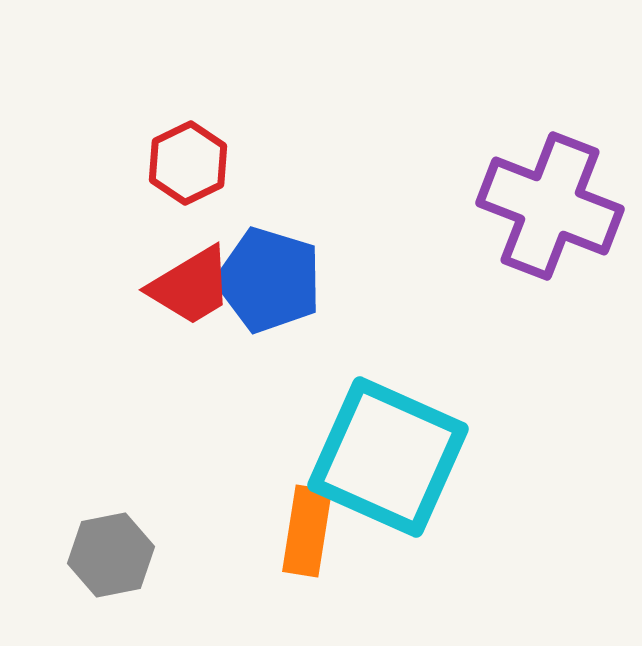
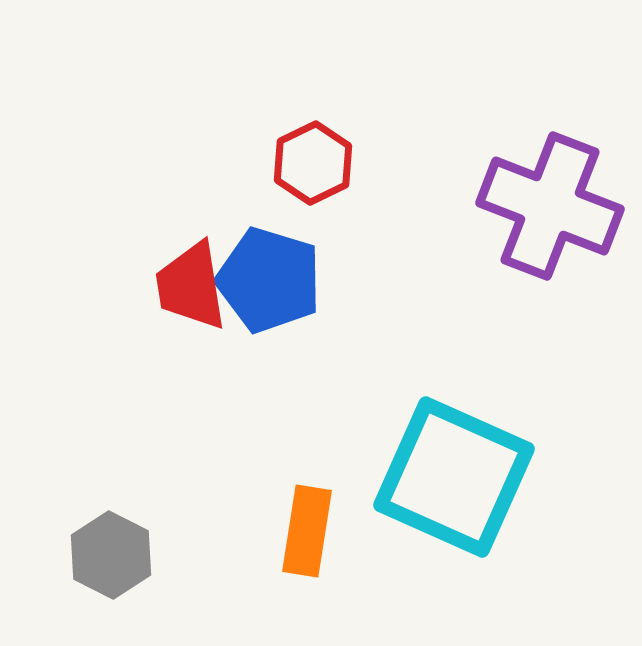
red hexagon: moved 125 px right
red trapezoid: rotated 112 degrees clockwise
cyan square: moved 66 px right, 20 px down
gray hexagon: rotated 22 degrees counterclockwise
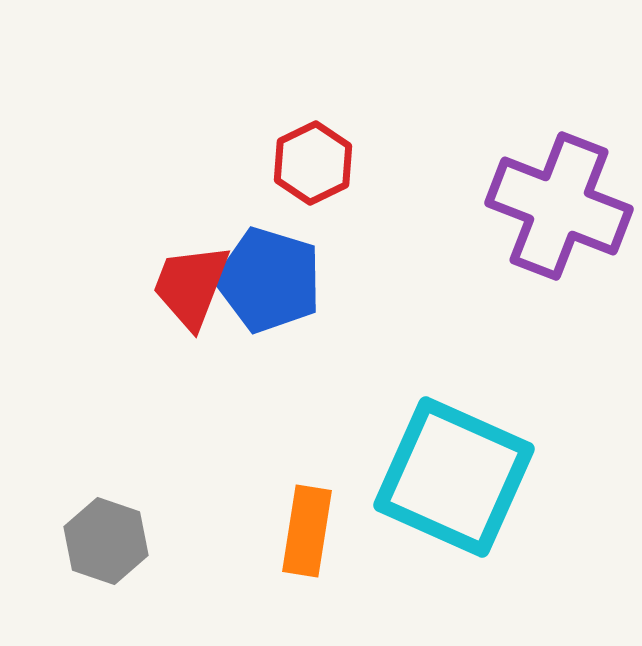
purple cross: moved 9 px right
red trapezoid: rotated 30 degrees clockwise
gray hexagon: moved 5 px left, 14 px up; rotated 8 degrees counterclockwise
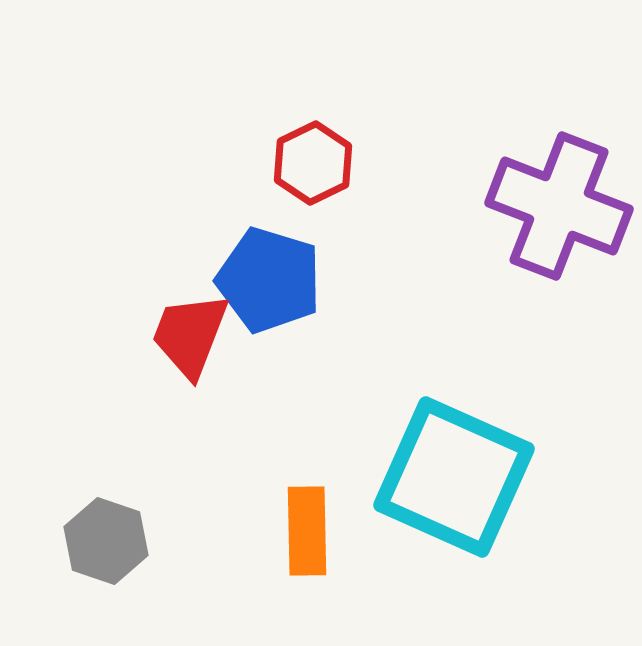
red trapezoid: moved 1 px left, 49 px down
orange rectangle: rotated 10 degrees counterclockwise
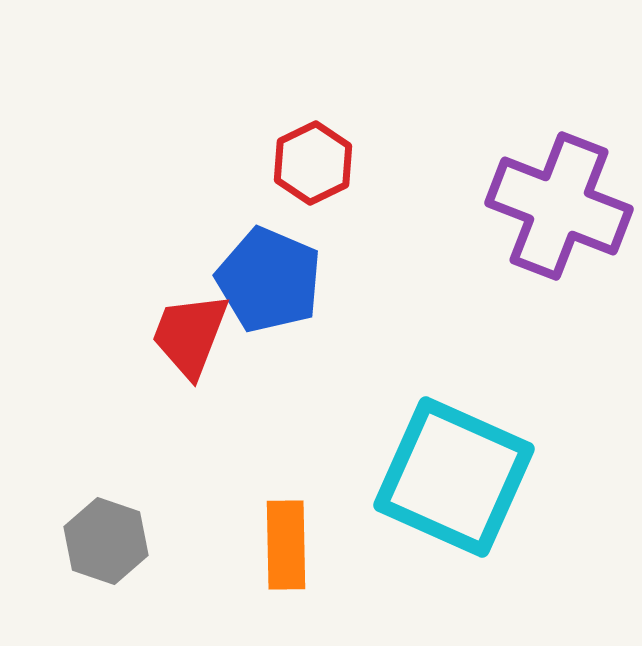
blue pentagon: rotated 6 degrees clockwise
orange rectangle: moved 21 px left, 14 px down
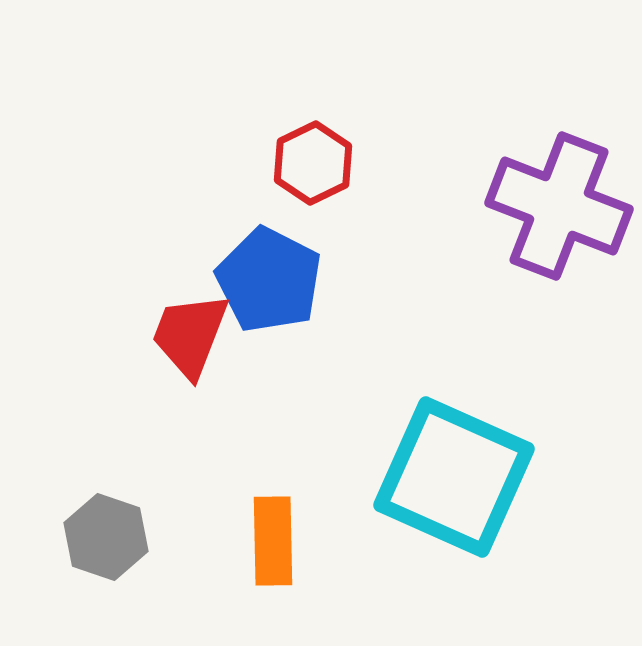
blue pentagon: rotated 4 degrees clockwise
gray hexagon: moved 4 px up
orange rectangle: moved 13 px left, 4 px up
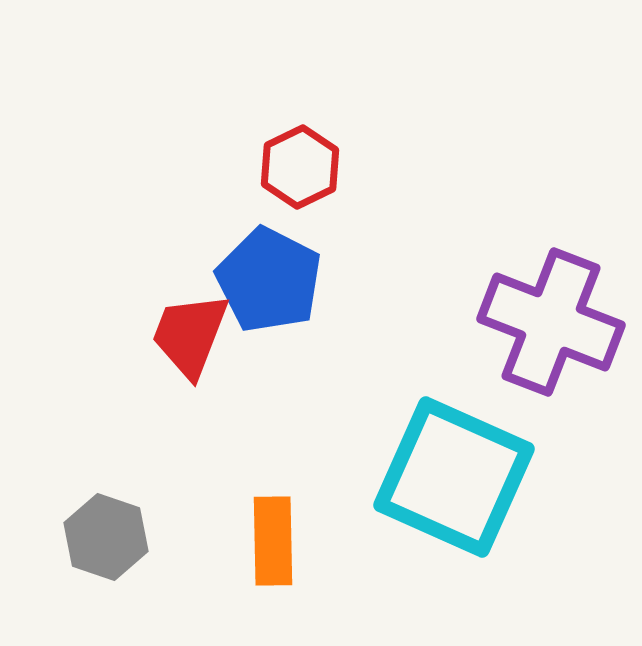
red hexagon: moved 13 px left, 4 px down
purple cross: moved 8 px left, 116 px down
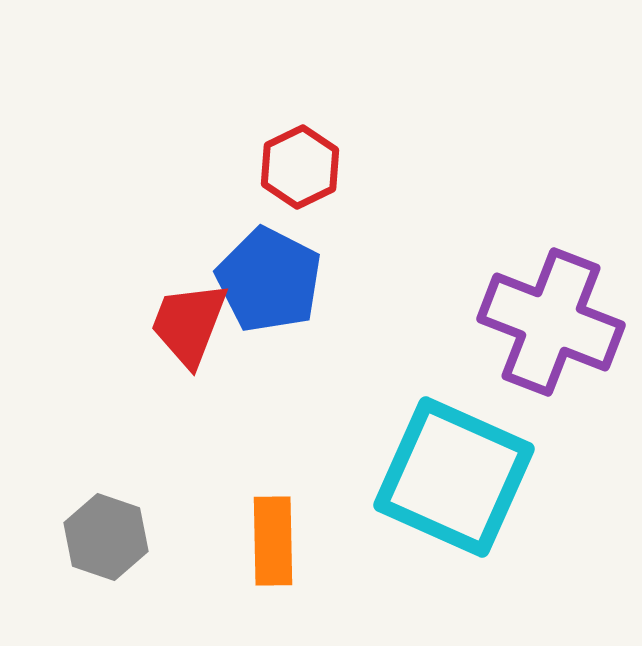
red trapezoid: moved 1 px left, 11 px up
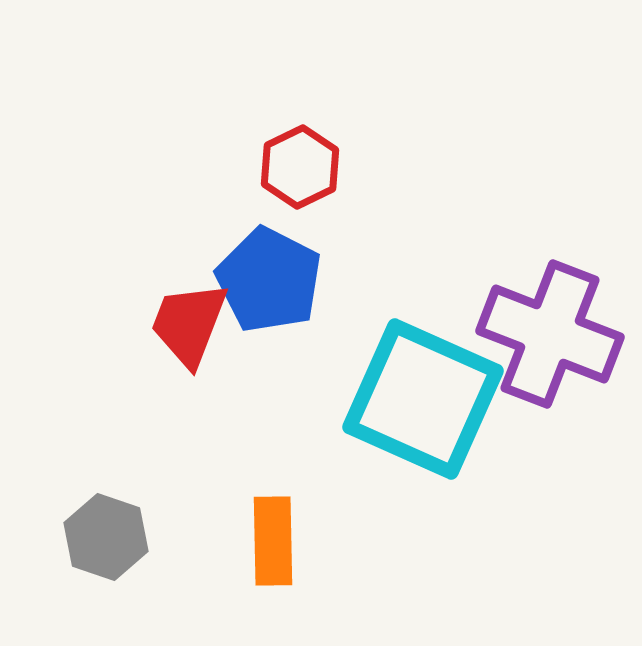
purple cross: moved 1 px left, 12 px down
cyan square: moved 31 px left, 78 px up
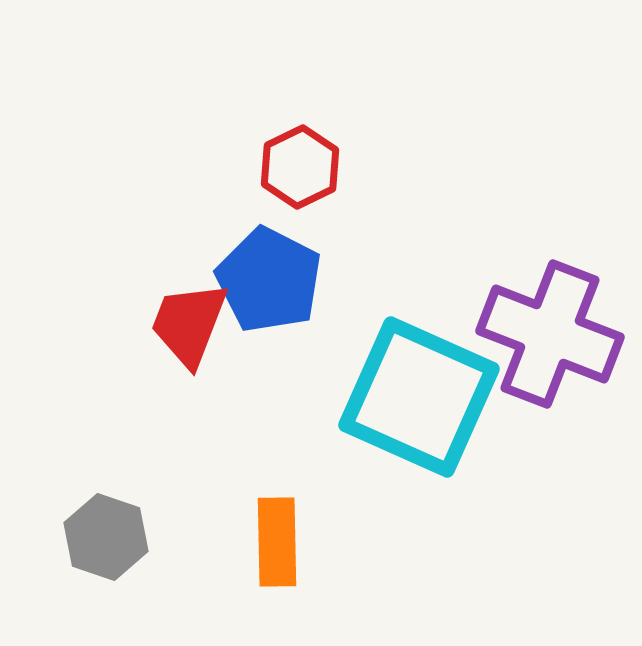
cyan square: moved 4 px left, 2 px up
orange rectangle: moved 4 px right, 1 px down
